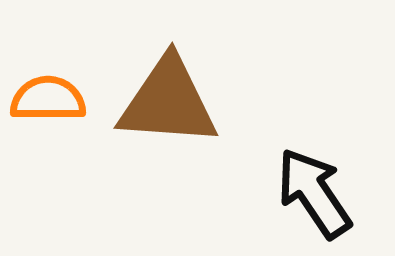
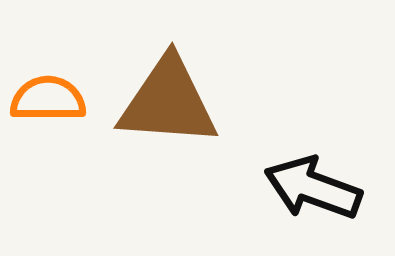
black arrow: moved 1 px left, 5 px up; rotated 36 degrees counterclockwise
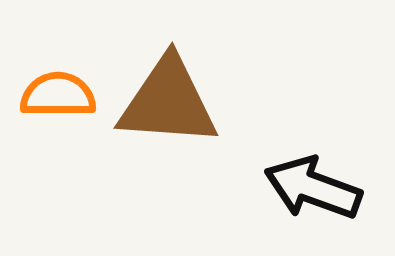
orange semicircle: moved 10 px right, 4 px up
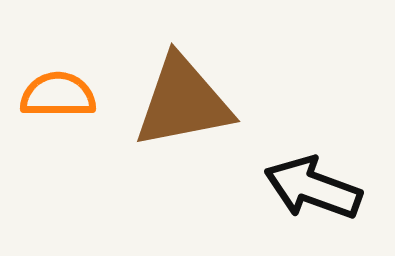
brown triangle: moved 15 px right; rotated 15 degrees counterclockwise
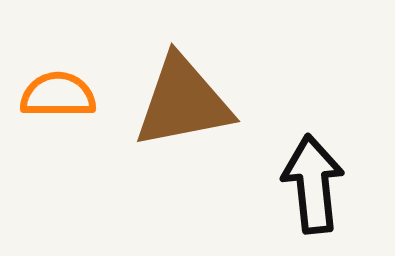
black arrow: moved 4 px up; rotated 64 degrees clockwise
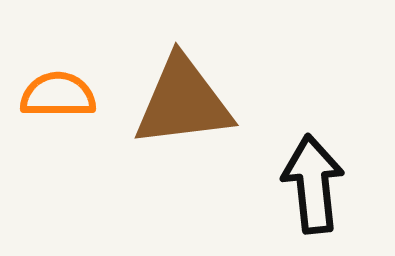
brown triangle: rotated 4 degrees clockwise
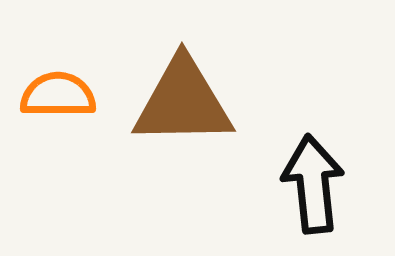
brown triangle: rotated 6 degrees clockwise
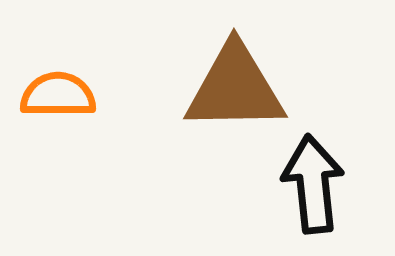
brown triangle: moved 52 px right, 14 px up
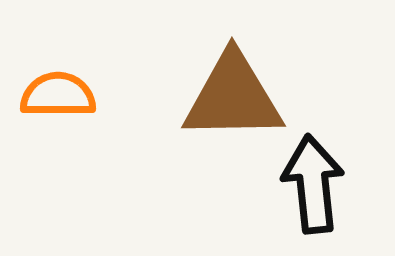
brown triangle: moved 2 px left, 9 px down
